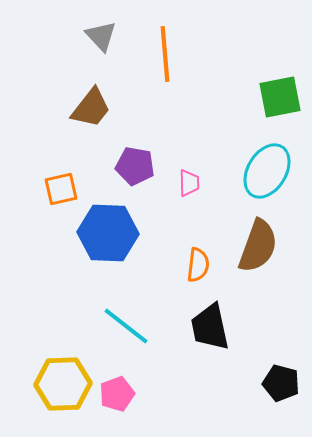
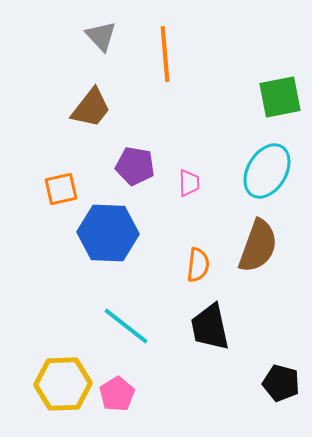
pink pentagon: rotated 12 degrees counterclockwise
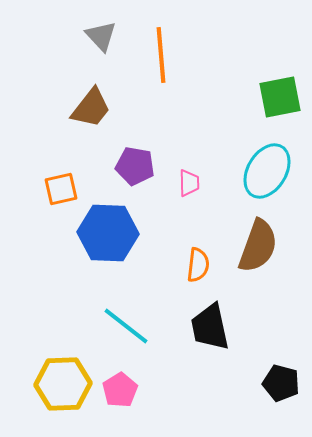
orange line: moved 4 px left, 1 px down
pink pentagon: moved 3 px right, 4 px up
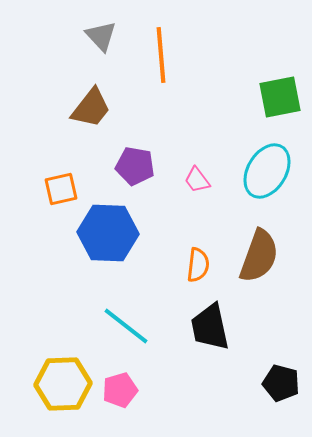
pink trapezoid: moved 8 px right, 3 px up; rotated 144 degrees clockwise
brown semicircle: moved 1 px right, 10 px down
pink pentagon: rotated 16 degrees clockwise
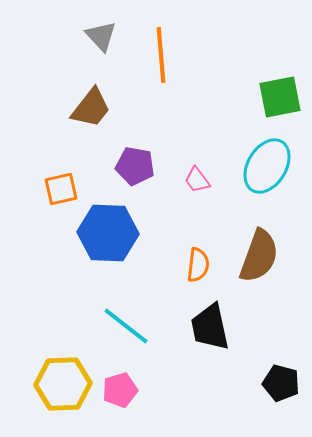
cyan ellipse: moved 5 px up
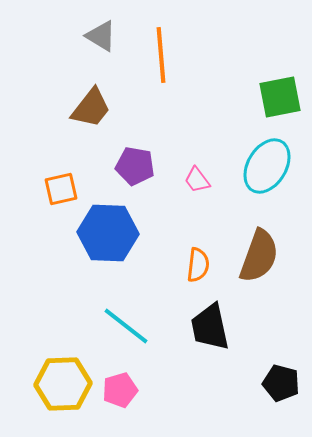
gray triangle: rotated 16 degrees counterclockwise
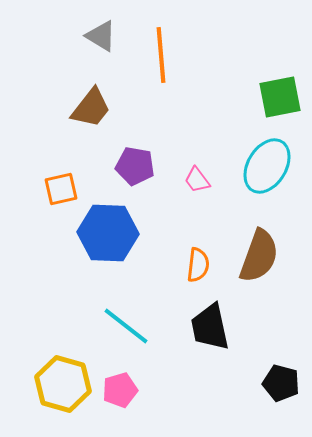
yellow hexagon: rotated 18 degrees clockwise
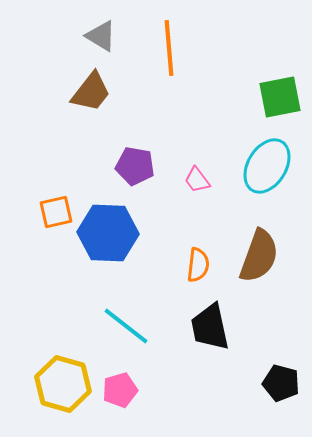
orange line: moved 8 px right, 7 px up
brown trapezoid: moved 16 px up
orange square: moved 5 px left, 23 px down
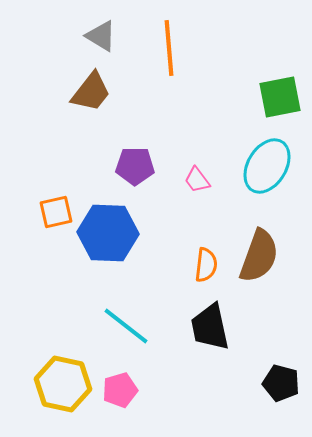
purple pentagon: rotated 9 degrees counterclockwise
orange semicircle: moved 8 px right
yellow hexagon: rotated 4 degrees counterclockwise
